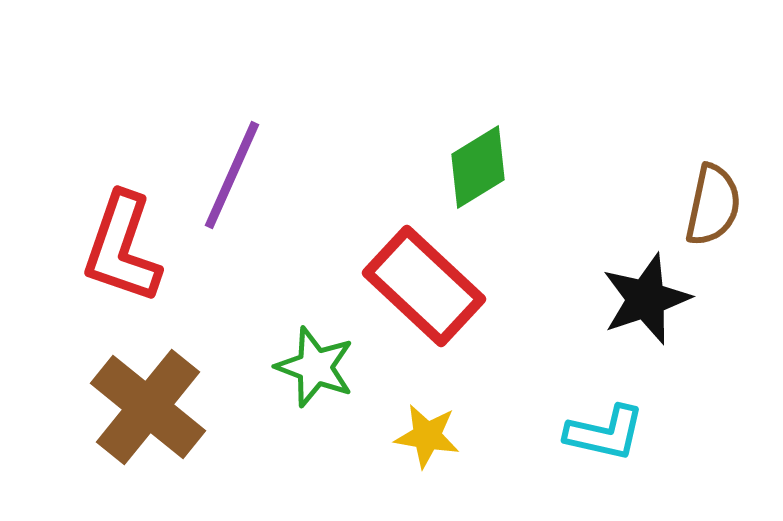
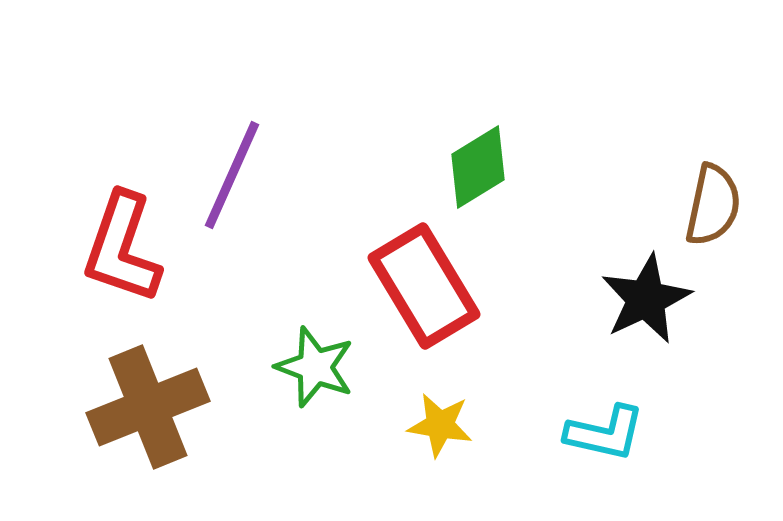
red rectangle: rotated 16 degrees clockwise
black star: rotated 6 degrees counterclockwise
brown cross: rotated 29 degrees clockwise
yellow star: moved 13 px right, 11 px up
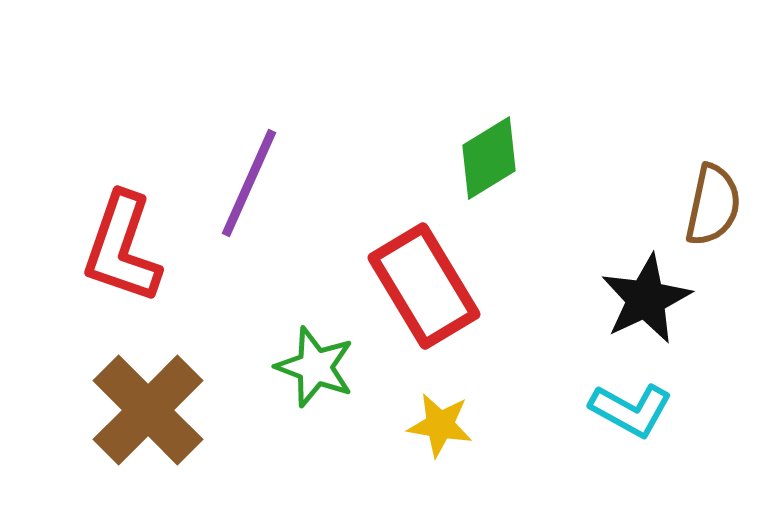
green diamond: moved 11 px right, 9 px up
purple line: moved 17 px right, 8 px down
brown cross: moved 3 px down; rotated 23 degrees counterclockwise
cyan L-shape: moved 26 px right, 23 px up; rotated 16 degrees clockwise
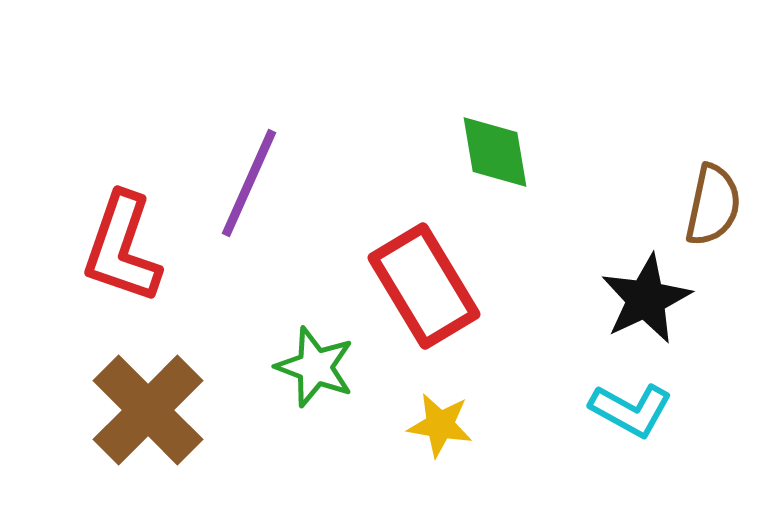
green diamond: moved 6 px right, 6 px up; rotated 68 degrees counterclockwise
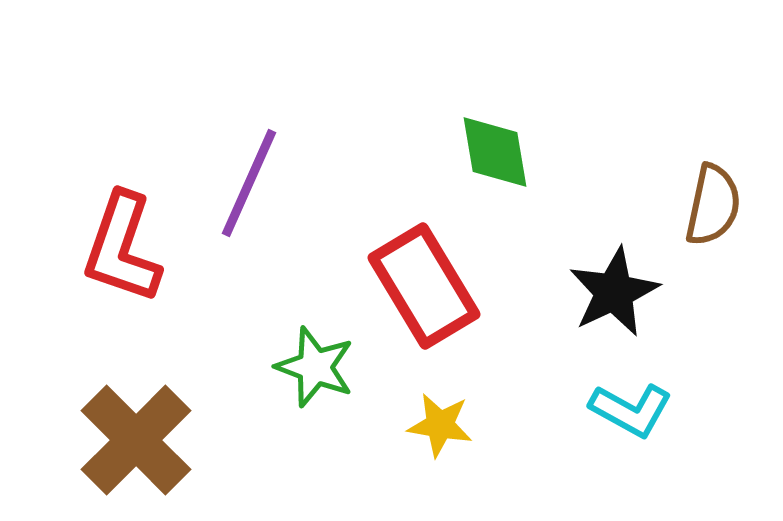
black star: moved 32 px left, 7 px up
brown cross: moved 12 px left, 30 px down
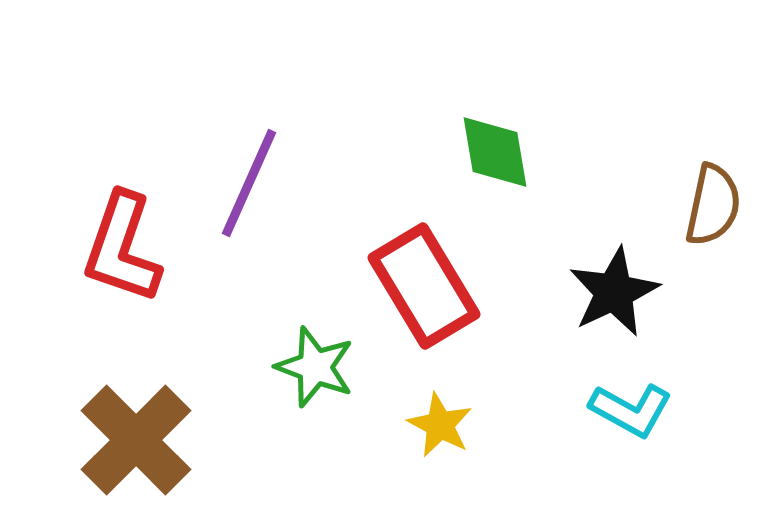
yellow star: rotated 18 degrees clockwise
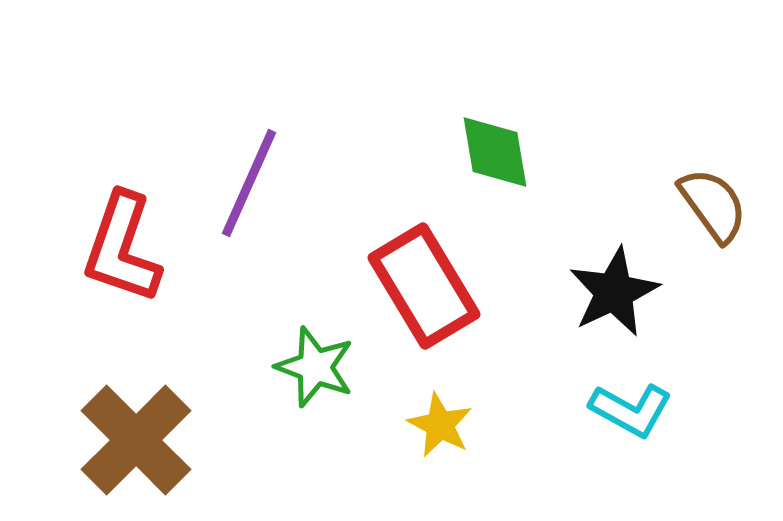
brown semicircle: rotated 48 degrees counterclockwise
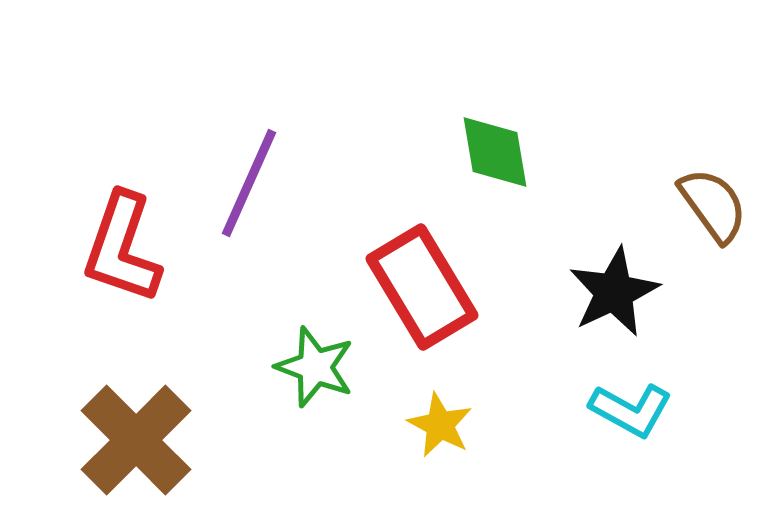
red rectangle: moved 2 px left, 1 px down
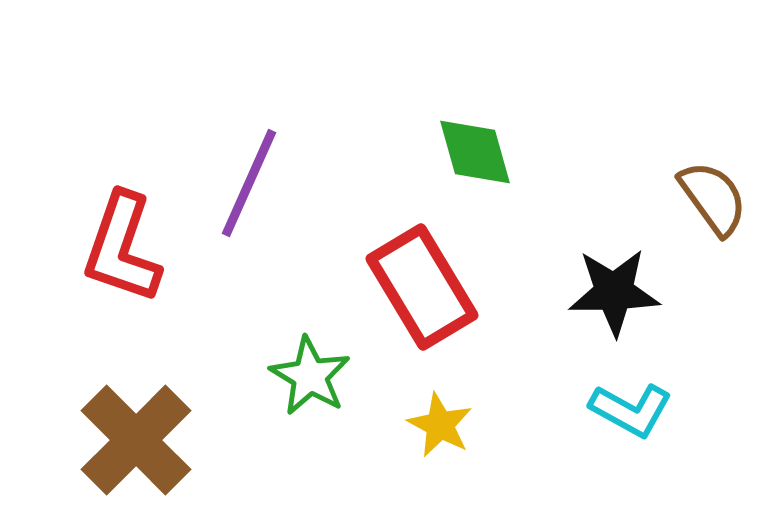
green diamond: moved 20 px left; rotated 6 degrees counterclockwise
brown semicircle: moved 7 px up
black star: rotated 24 degrees clockwise
green star: moved 5 px left, 9 px down; rotated 10 degrees clockwise
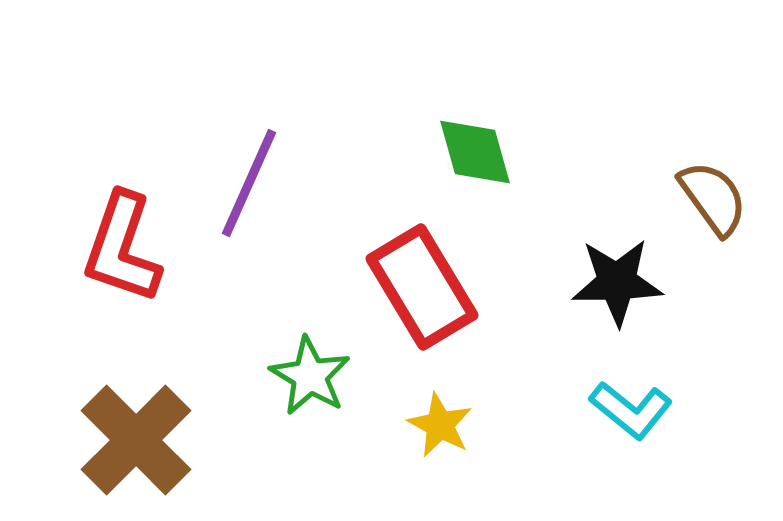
black star: moved 3 px right, 10 px up
cyan L-shape: rotated 10 degrees clockwise
